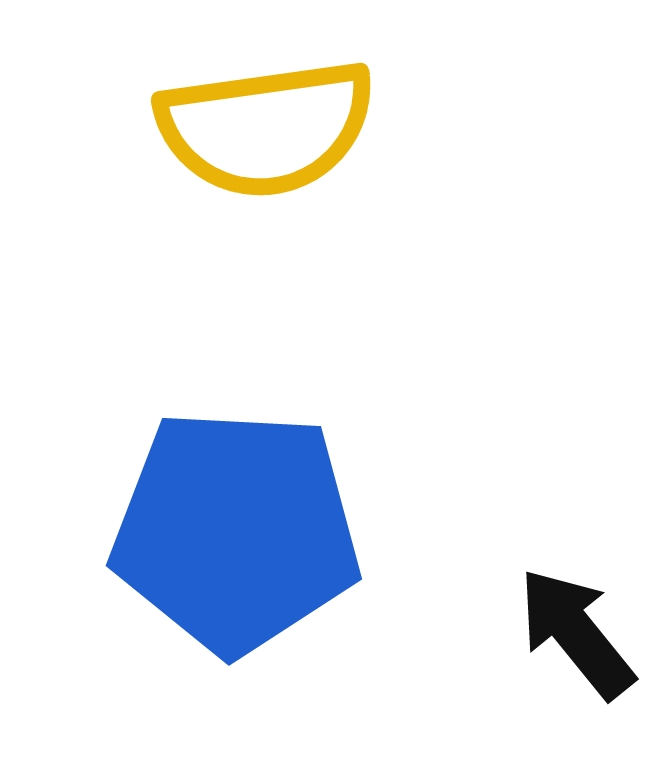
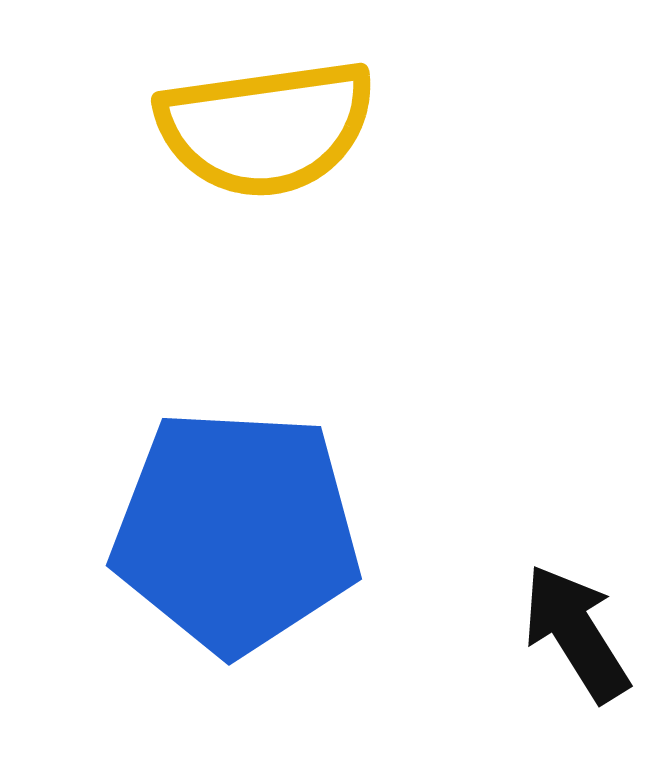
black arrow: rotated 7 degrees clockwise
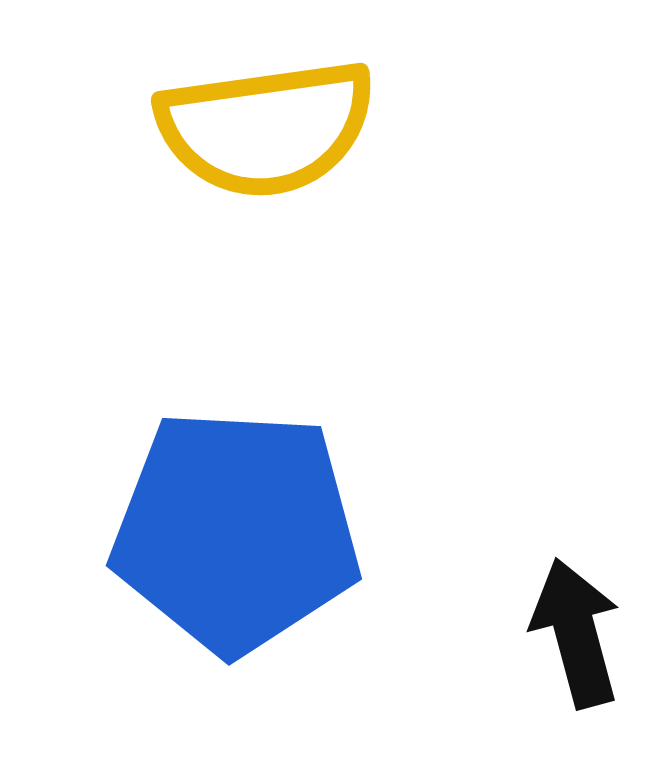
black arrow: rotated 17 degrees clockwise
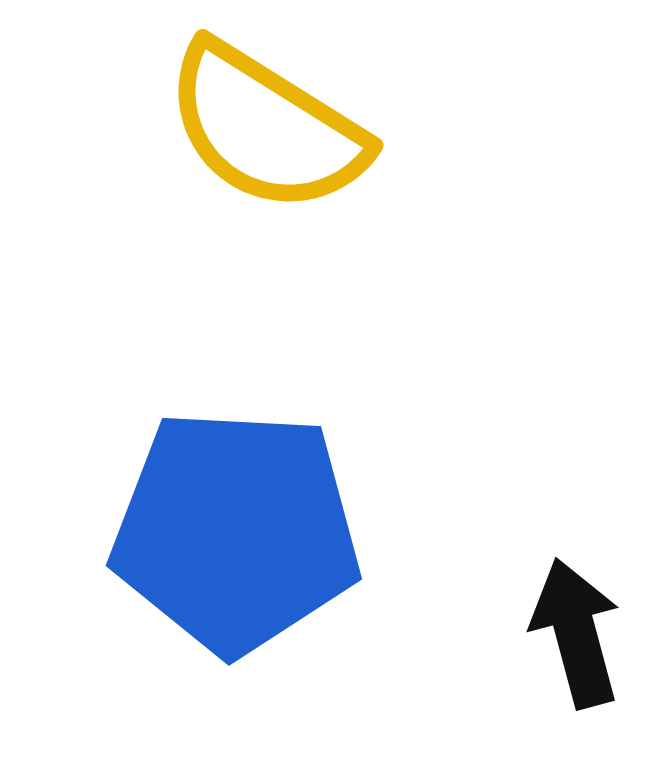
yellow semicircle: rotated 40 degrees clockwise
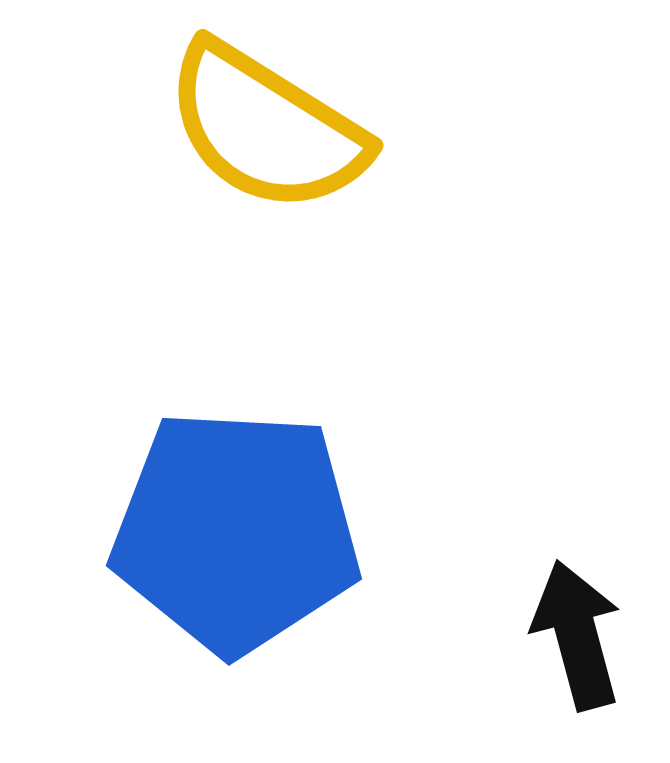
black arrow: moved 1 px right, 2 px down
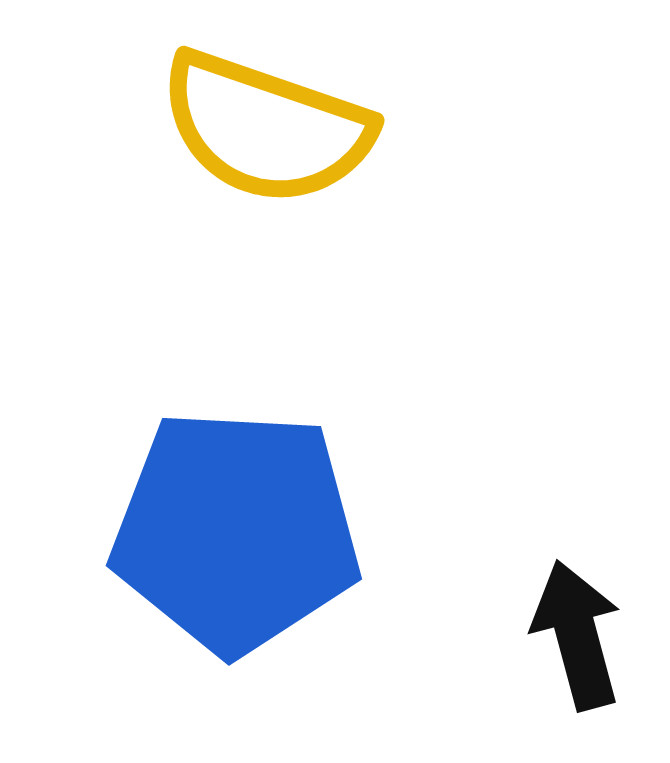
yellow semicircle: rotated 13 degrees counterclockwise
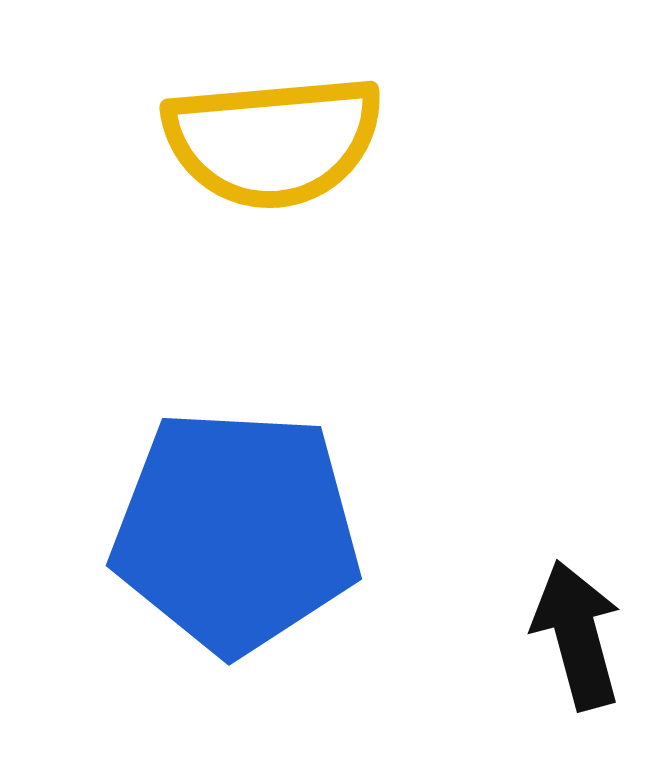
yellow semicircle: moved 7 px right, 13 px down; rotated 24 degrees counterclockwise
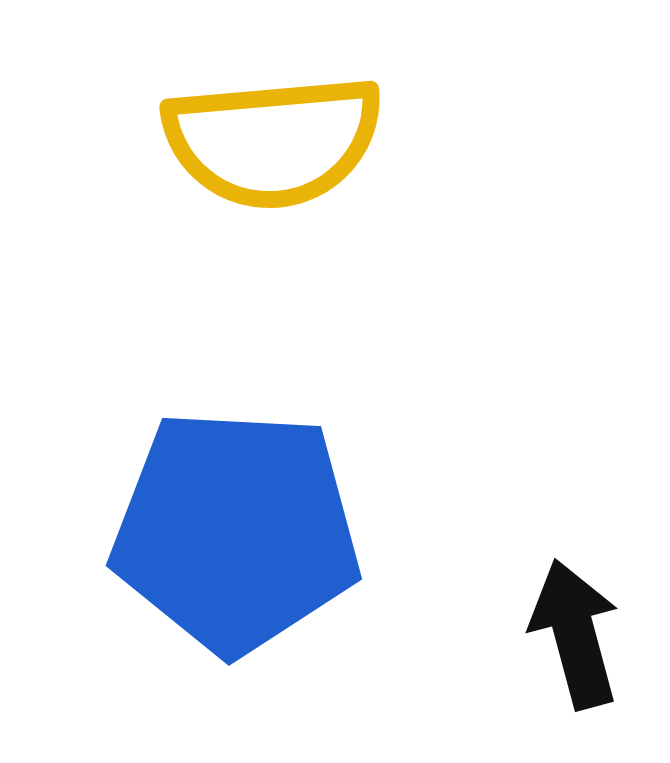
black arrow: moved 2 px left, 1 px up
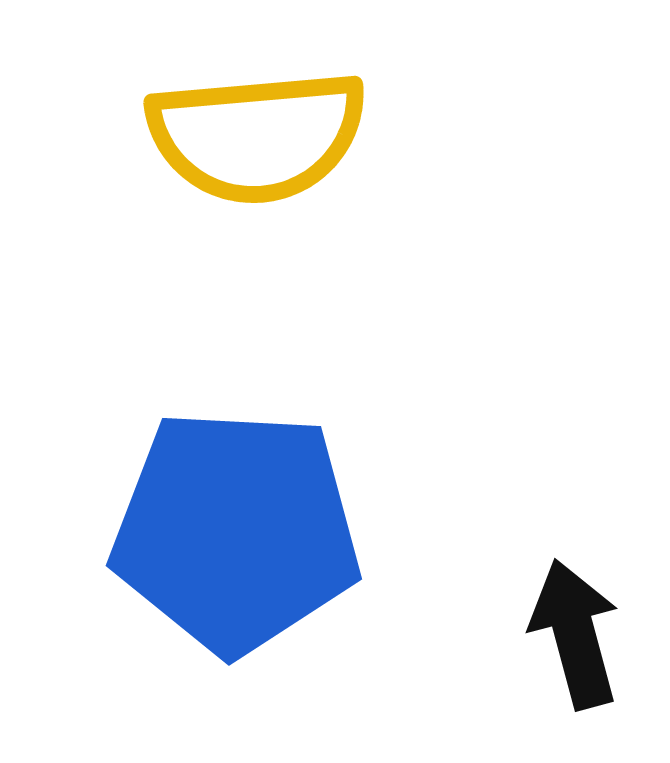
yellow semicircle: moved 16 px left, 5 px up
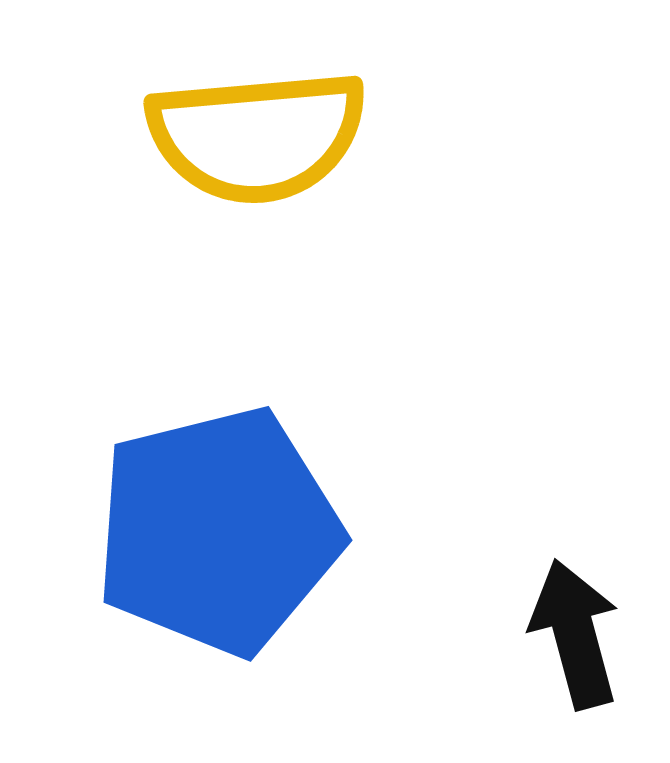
blue pentagon: moved 18 px left; rotated 17 degrees counterclockwise
